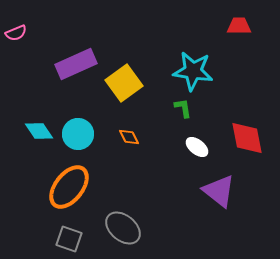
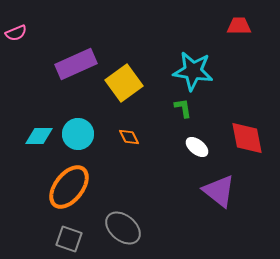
cyan diamond: moved 5 px down; rotated 56 degrees counterclockwise
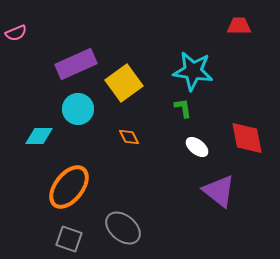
cyan circle: moved 25 px up
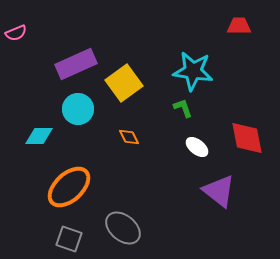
green L-shape: rotated 10 degrees counterclockwise
orange ellipse: rotated 9 degrees clockwise
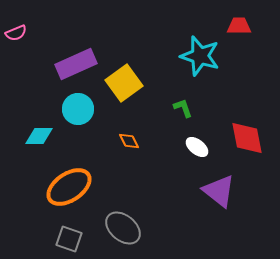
cyan star: moved 7 px right, 15 px up; rotated 9 degrees clockwise
orange diamond: moved 4 px down
orange ellipse: rotated 9 degrees clockwise
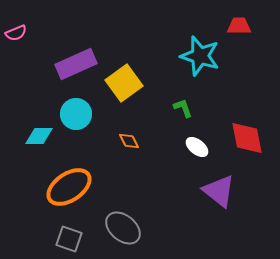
cyan circle: moved 2 px left, 5 px down
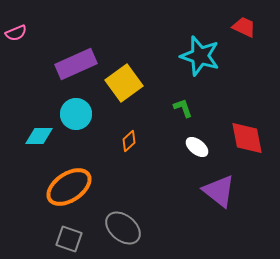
red trapezoid: moved 5 px right, 1 px down; rotated 25 degrees clockwise
orange diamond: rotated 75 degrees clockwise
